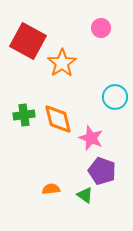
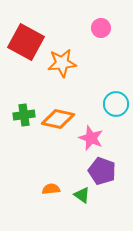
red square: moved 2 px left, 1 px down
orange star: rotated 28 degrees clockwise
cyan circle: moved 1 px right, 7 px down
orange diamond: rotated 64 degrees counterclockwise
green triangle: moved 3 px left
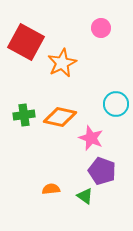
orange star: rotated 20 degrees counterclockwise
orange diamond: moved 2 px right, 2 px up
green triangle: moved 3 px right, 1 px down
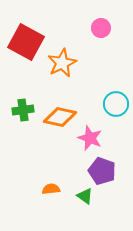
green cross: moved 1 px left, 5 px up
pink star: moved 1 px left
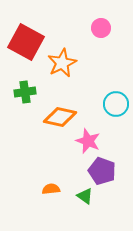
green cross: moved 2 px right, 18 px up
pink star: moved 2 px left, 3 px down
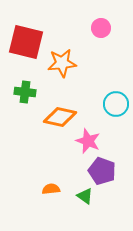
red square: rotated 15 degrees counterclockwise
orange star: rotated 20 degrees clockwise
green cross: rotated 15 degrees clockwise
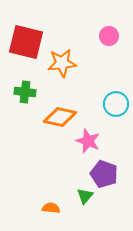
pink circle: moved 8 px right, 8 px down
purple pentagon: moved 2 px right, 3 px down
orange semicircle: moved 19 px down; rotated 12 degrees clockwise
green triangle: rotated 36 degrees clockwise
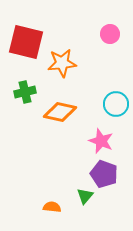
pink circle: moved 1 px right, 2 px up
green cross: rotated 20 degrees counterclockwise
orange diamond: moved 5 px up
pink star: moved 13 px right
orange semicircle: moved 1 px right, 1 px up
